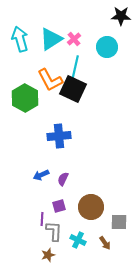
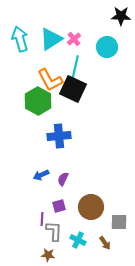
green hexagon: moved 13 px right, 3 px down
brown star: rotated 24 degrees clockwise
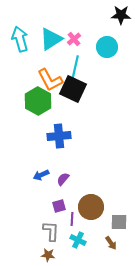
black star: moved 1 px up
purple semicircle: rotated 16 degrees clockwise
purple line: moved 30 px right
gray L-shape: moved 3 px left
brown arrow: moved 6 px right
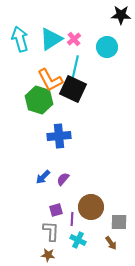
green hexagon: moved 1 px right, 1 px up; rotated 12 degrees counterclockwise
blue arrow: moved 2 px right, 2 px down; rotated 21 degrees counterclockwise
purple square: moved 3 px left, 4 px down
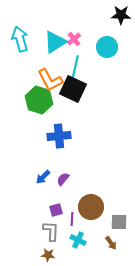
cyan triangle: moved 4 px right, 3 px down
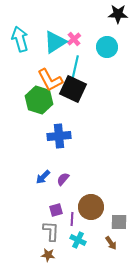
black star: moved 3 px left, 1 px up
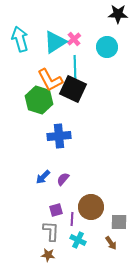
cyan line: rotated 15 degrees counterclockwise
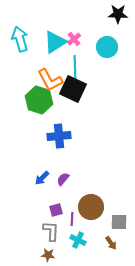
blue arrow: moved 1 px left, 1 px down
